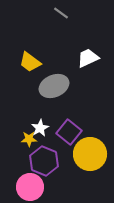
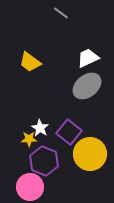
gray ellipse: moved 33 px right; rotated 16 degrees counterclockwise
white star: rotated 12 degrees counterclockwise
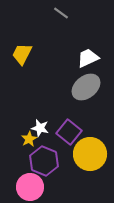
yellow trapezoid: moved 8 px left, 8 px up; rotated 80 degrees clockwise
gray ellipse: moved 1 px left, 1 px down
white star: rotated 18 degrees counterclockwise
yellow star: rotated 28 degrees counterclockwise
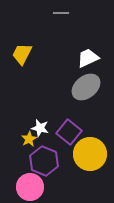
gray line: rotated 35 degrees counterclockwise
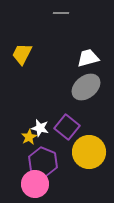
white trapezoid: rotated 10 degrees clockwise
purple square: moved 2 px left, 5 px up
yellow star: moved 2 px up
yellow circle: moved 1 px left, 2 px up
purple hexagon: moved 1 px left, 1 px down
pink circle: moved 5 px right, 3 px up
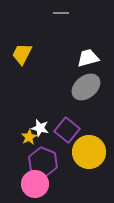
purple square: moved 3 px down
